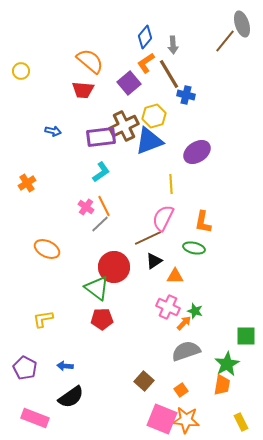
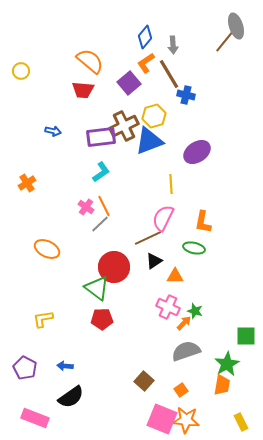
gray ellipse at (242, 24): moved 6 px left, 2 px down
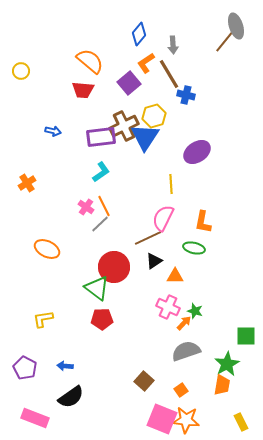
blue diamond at (145, 37): moved 6 px left, 3 px up
blue triangle at (149, 141): moved 4 px left, 4 px up; rotated 36 degrees counterclockwise
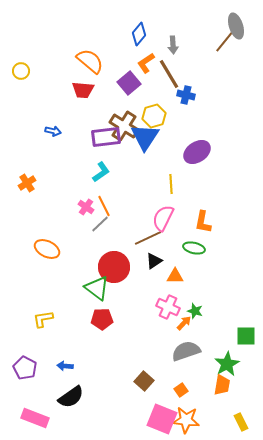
brown cross at (124, 126): rotated 32 degrees counterclockwise
purple rectangle at (101, 137): moved 5 px right
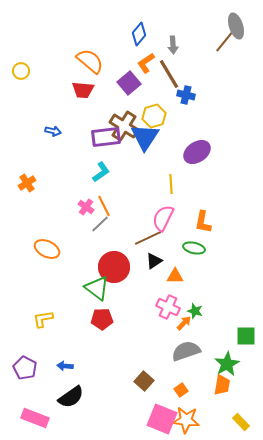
yellow rectangle at (241, 422): rotated 18 degrees counterclockwise
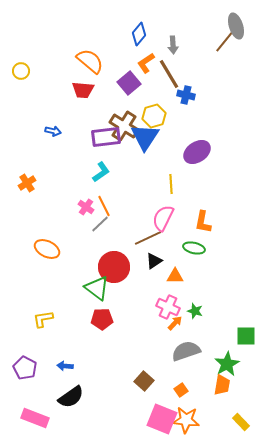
orange arrow at (184, 323): moved 9 px left
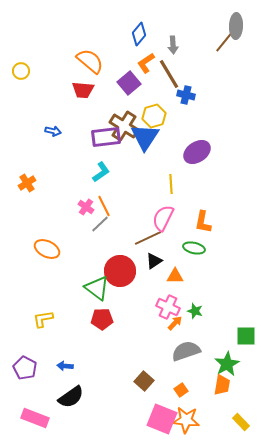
gray ellipse at (236, 26): rotated 20 degrees clockwise
red circle at (114, 267): moved 6 px right, 4 px down
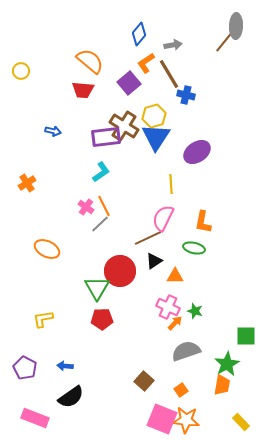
gray arrow at (173, 45): rotated 96 degrees counterclockwise
blue triangle at (145, 137): moved 11 px right
green triangle at (97, 288): rotated 24 degrees clockwise
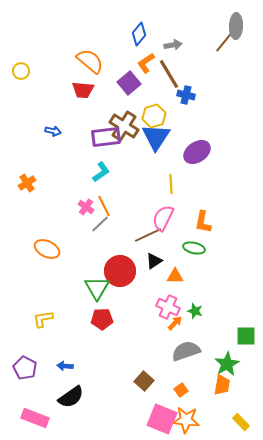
brown line at (148, 238): moved 3 px up
